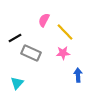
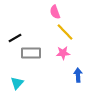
pink semicircle: moved 11 px right, 8 px up; rotated 48 degrees counterclockwise
gray rectangle: rotated 24 degrees counterclockwise
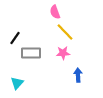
black line: rotated 24 degrees counterclockwise
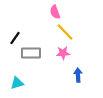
cyan triangle: rotated 32 degrees clockwise
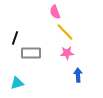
black line: rotated 16 degrees counterclockwise
pink star: moved 4 px right
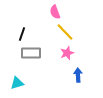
black line: moved 7 px right, 4 px up
pink star: rotated 16 degrees counterclockwise
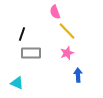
yellow line: moved 2 px right, 1 px up
cyan triangle: rotated 40 degrees clockwise
